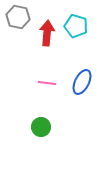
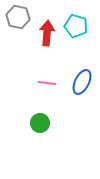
green circle: moved 1 px left, 4 px up
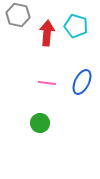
gray hexagon: moved 2 px up
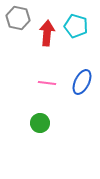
gray hexagon: moved 3 px down
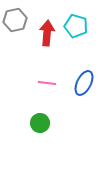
gray hexagon: moved 3 px left, 2 px down; rotated 25 degrees counterclockwise
blue ellipse: moved 2 px right, 1 px down
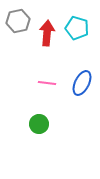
gray hexagon: moved 3 px right, 1 px down
cyan pentagon: moved 1 px right, 2 px down
blue ellipse: moved 2 px left
green circle: moved 1 px left, 1 px down
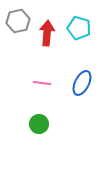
cyan pentagon: moved 2 px right
pink line: moved 5 px left
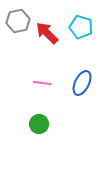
cyan pentagon: moved 2 px right, 1 px up
red arrow: rotated 50 degrees counterclockwise
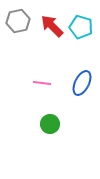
red arrow: moved 5 px right, 7 px up
green circle: moved 11 px right
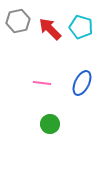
red arrow: moved 2 px left, 3 px down
